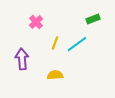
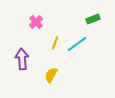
yellow semicircle: moved 4 px left; rotated 56 degrees counterclockwise
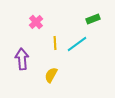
yellow line: rotated 24 degrees counterclockwise
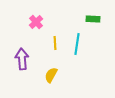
green rectangle: rotated 24 degrees clockwise
cyan line: rotated 45 degrees counterclockwise
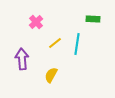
yellow line: rotated 56 degrees clockwise
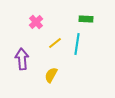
green rectangle: moved 7 px left
